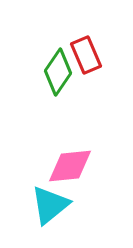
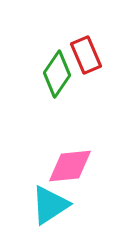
green diamond: moved 1 px left, 2 px down
cyan triangle: rotated 6 degrees clockwise
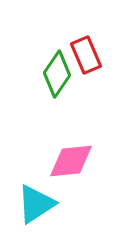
pink diamond: moved 1 px right, 5 px up
cyan triangle: moved 14 px left, 1 px up
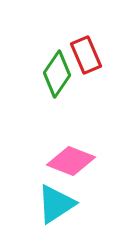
pink diamond: rotated 27 degrees clockwise
cyan triangle: moved 20 px right
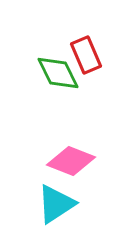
green diamond: moved 1 px right, 1 px up; rotated 60 degrees counterclockwise
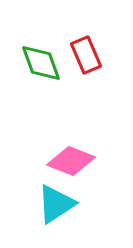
green diamond: moved 17 px left, 10 px up; rotated 6 degrees clockwise
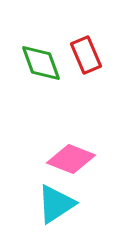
pink diamond: moved 2 px up
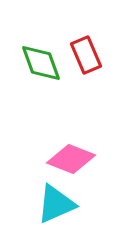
cyan triangle: rotated 9 degrees clockwise
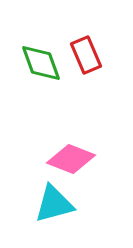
cyan triangle: moved 2 px left; rotated 9 degrees clockwise
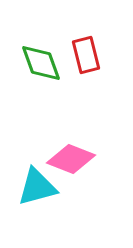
red rectangle: rotated 9 degrees clockwise
cyan triangle: moved 17 px left, 17 px up
